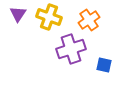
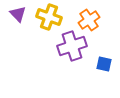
purple triangle: rotated 18 degrees counterclockwise
purple cross: moved 1 px right, 3 px up
blue square: moved 1 px up
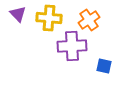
yellow cross: moved 1 px down; rotated 15 degrees counterclockwise
purple cross: rotated 16 degrees clockwise
blue square: moved 2 px down
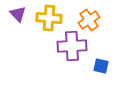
blue square: moved 3 px left
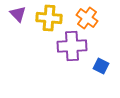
orange cross: moved 2 px left, 2 px up; rotated 20 degrees counterclockwise
blue square: rotated 14 degrees clockwise
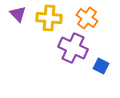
purple cross: moved 1 px right, 2 px down; rotated 28 degrees clockwise
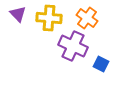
purple cross: moved 2 px up
blue square: moved 2 px up
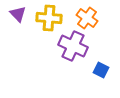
blue square: moved 6 px down
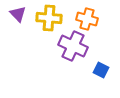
orange cross: moved 1 px down; rotated 20 degrees counterclockwise
